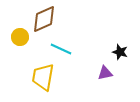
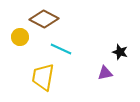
brown diamond: rotated 52 degrees clockwise
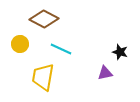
yellow circle: moved 7 px down
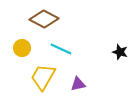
yellow circle: moved 2 px right, 4 px down
purple triangle: moved 27 px left, 11 px down
yellow trapezoid: rotated 20 degrees clockwise
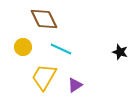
brown diamond: rotated 36 degrees clockwise
yellow circle: moved 1 px right, 1 px up
yellow trapezoid: moved 1 px right
purple triangle: moved 3 px left, 1 px down; rotated 21 degrees counterclockwise
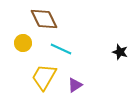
yellow circle: moved 4 px up
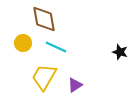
brown diamond: rotated 16 degrees clockwise
cyan line: moved 5 px left, 2 px up
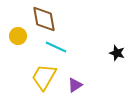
yellow circle: moved 5 px left, 7 px up
black star: moved 3 px left, 1 px down
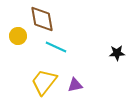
brown diamond: moved 2 px left
black star: rotated 21 degrees counterclockwise
yellow trapezoid: moved 5 px down; rotated 8 degrees clockwise
purple triangle: rotated 21 degrees clockwise
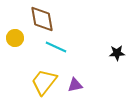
yellow circle: moved 3 px left, 2 px down
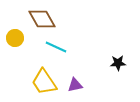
brown diamond: rotated 20 degrees counterclockwise
black star: moved 1 px right, 10 px down
yellow trapezoid: rotated 72 degrees counterclockwise
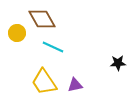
yellow circle: moved 2 px right, 5 px up
cyan line: moved 3 px left
